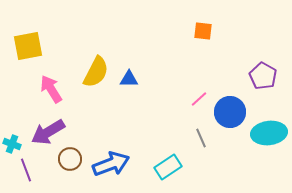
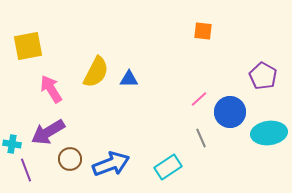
cyan cross: rotated 12 degrees counterclockwise
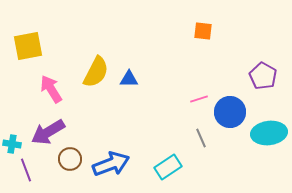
pink line: rotated 24 degrees clockwise
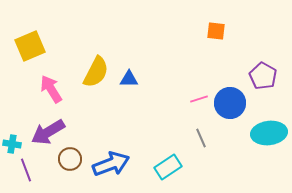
orange square: moved 13 px right
yellow square: moved 2 px right; rotated 12 degrees counterclockwise
blue circle: moved 9 px up
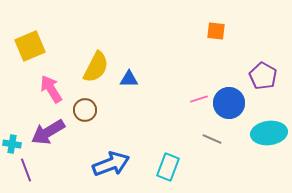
yellow semicircle: moved 5 px up
blue circle: moved 1 px left
gray line: moved 11 px right, 1 px down; rotated 42 degrees counterclockwise
brown circle: moved 15 px right, 49 px up
cyan rectangle: rotated 36 degrees counterclockwise
